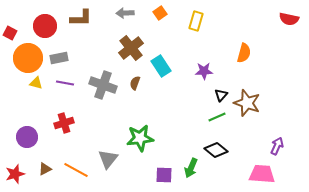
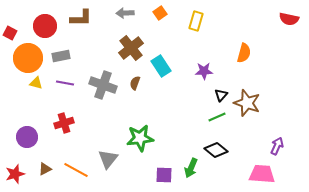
gray rectangle: moved 2 px right, 2 px up
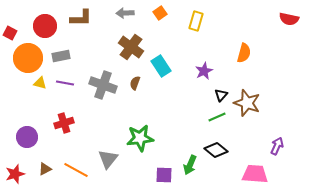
brown cross: moved 1 px up; rotated 15 degrees counterclockwise
purple star: rotated 24 degrees counterclockwise
yellow triangle: moved 4 px right
green arrow: moved 1 px left, 3 px up
pink trapezoid: moved 7 px left
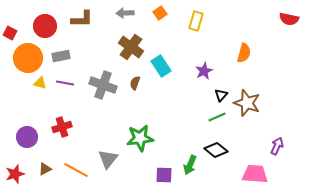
brown L-shape: moved 1 px right, 1 px down
red cross: moved 2 px left, 4 px down
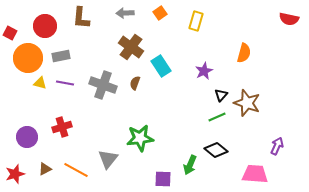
brown L-shape: moved 1 px left, 1 px up; rotated 95 degrees clockwise
purple square: moved 1 px left, 4 px down
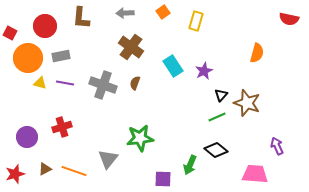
orange square: moved 3 px right, 1 px up
orange semicircle: moved 13 px right
cyan rectangle: moved 12 px right
purple arrow: rotated 48 degrees counterclockwise
orange line: moved 2 px left, 1 px down; rotated 10 degrees counterclockwise
